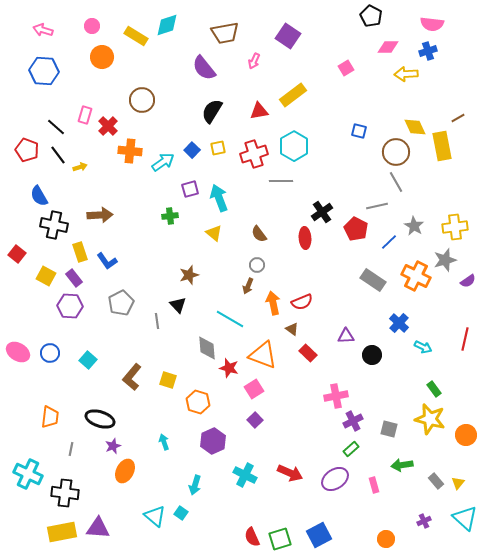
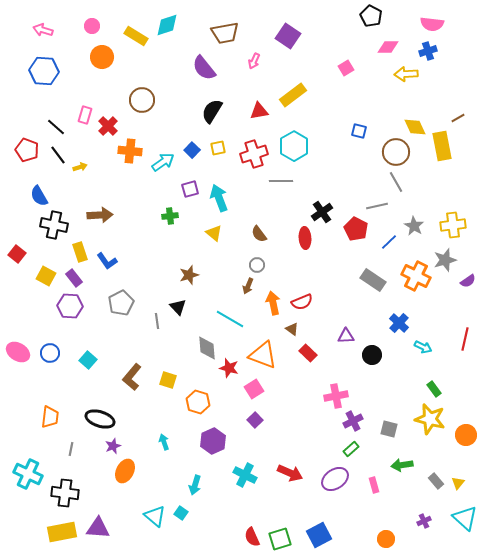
yellow cross at (455, 227): moved 2 px left, 2 px up
black triangle at (178, 305): moved 2 px down
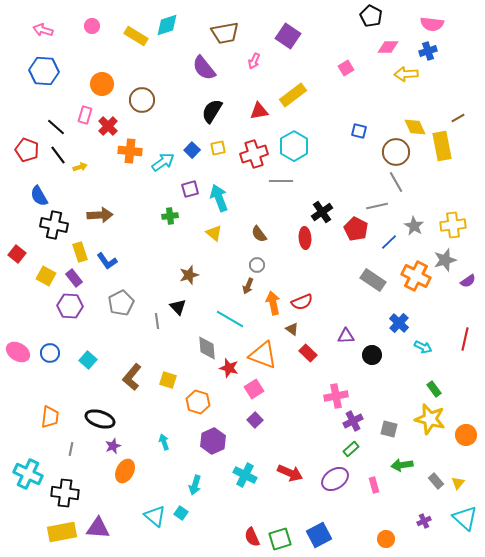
orange circle at (102, 57): moved 27 px down
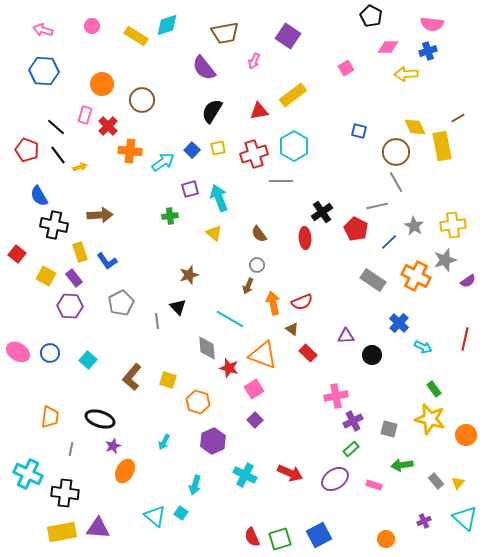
cyan arrow at (164, 442): rotated 133 degrees counterclockwise
pink rectangle at (374, 485): rotated 56 degrees counterclockwise
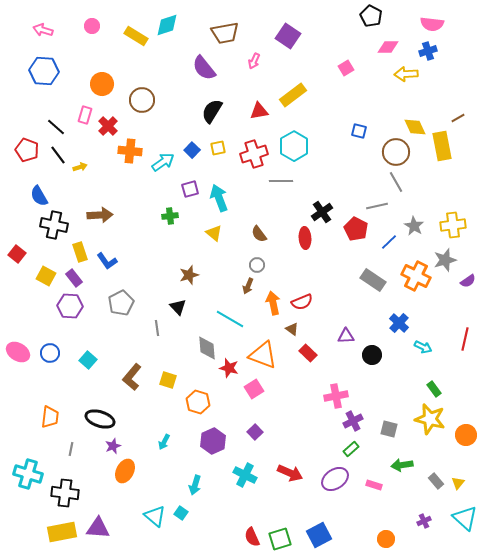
gray line at (157, 321): moved 7 px down
purple square at (255, 420): moved 12 px down
cyan cross at (28, 474): rotated 8 degrees counterclockwise
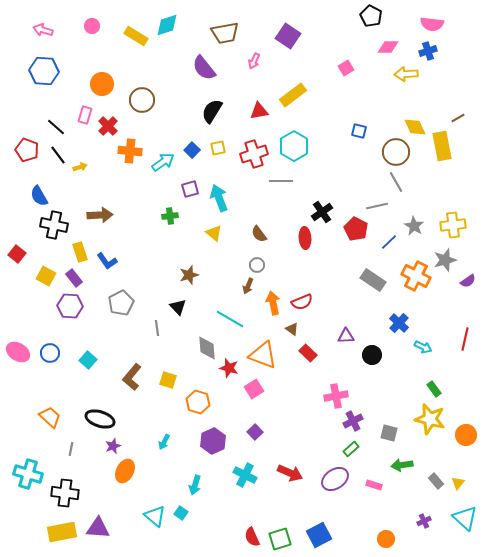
orange trapezoid at (50, 417): rotated 55 degrees counterclockwise
gray square at (389, 429): moved 4 px down
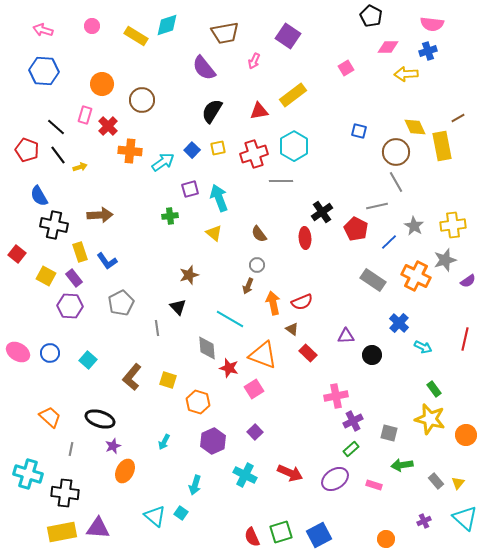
green square at (280, 539): moved 1 px right, 7 px up
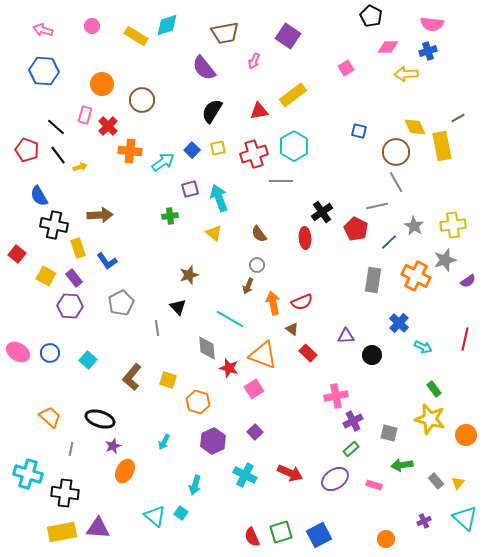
yellow rectangle at (80, 252): moved 2 px left, 4 px up
gray rectangle at (373, 280): rotated 65 degrees clockwise
